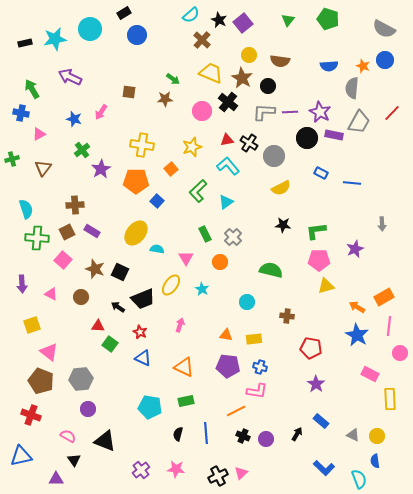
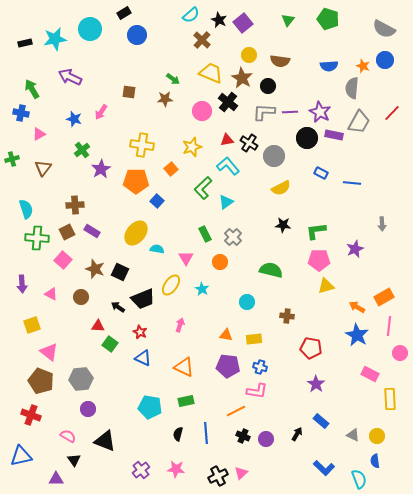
green L-shape at (198, 191): moved 5 px right, 3 px up
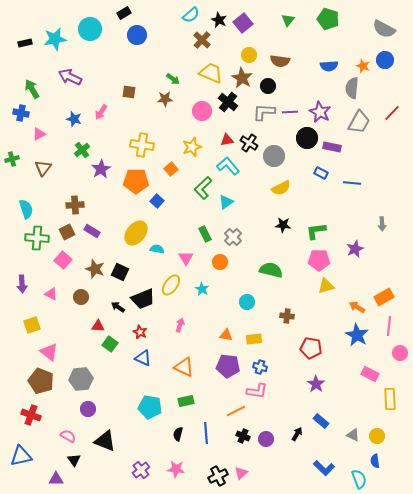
purple rectangle at (334, 135): moved 2 px left, 12 px down
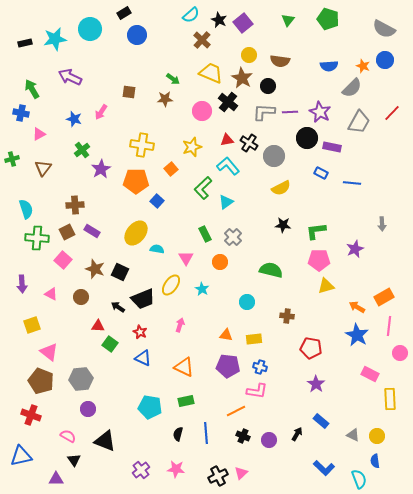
gray semicircle at (352, 88): rotated 140 degrees counterclockwise
purple circle at (266, 439): moved 3 px right, 1 px down
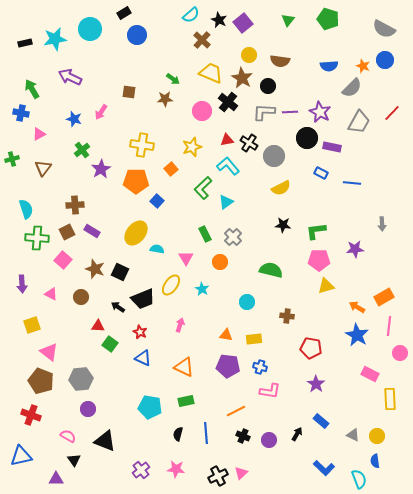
purple star at (355, 249): rotated 18 degrees clockwise
pink L-shape at (257, 391): moved 13 px right
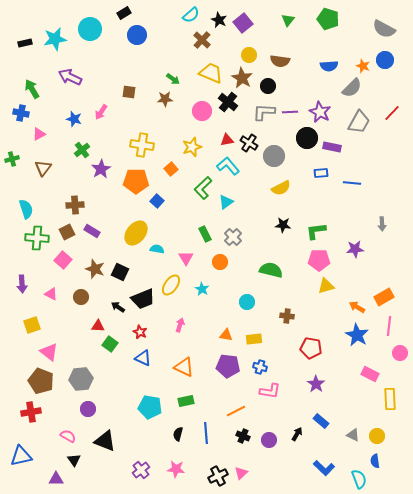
blue rectangle at (321, 173): rotated 32 degrees counterclockwise
red cross at (31, 415): moved 3 px up; rotated 30 degrees counterclockwise
